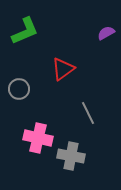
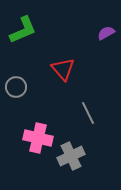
green L-shape: moved 2 px left, 1 px up
red triangle: rotated 35 degrees counterclockwise
gray circle: moved 3 px left, 2 px up
gray cross: rotated 36 degrees counterclockwise
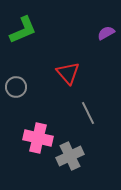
red triangle: moved 5 px right, 4 px down
gray cross: moved 1 px left
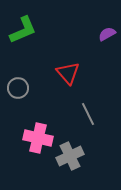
purple semicircle: moved 1 px right, 1 px down
gray circle: moved 2 px right, 1 px down
gray line: moved 1 px down
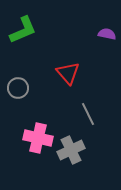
purple semicircle: rotated 42 degrees clockwise
gray cross: moved 1 px right, 6 px up
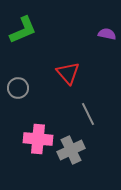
pink cross: moved 1 px down; rotated 8 degrees counterclockwise
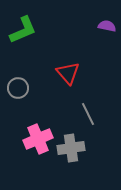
purple semicircle: moved 8 px up
pink cross: rotated 28 degrees counterclockwise
gray cross: moved 2 px up; rotated 16 degrees clockwise
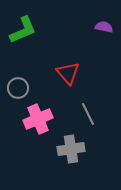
purple semicircle: moved 3 px left, 1 px down
pink cross: moved 20 px up
gray cross: moved 1 px down
